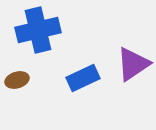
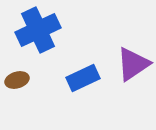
blue cross: rotated 12 degrees counterclockwise
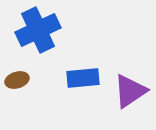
purple triangle: moved 3 px left, 27 px down
blue rectangle: rotated 20 degrees clockwise
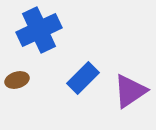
blue cross: moved 1 px right
blue rectangle: rotated 40 degrees counterclockwise
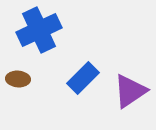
brown ellipse: moved 1 px right, 1 px up; rotated 20 degrees clockwise
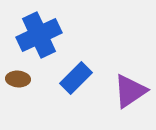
blue cross: moved 5 px down
blue rectangle: moved 7 px left
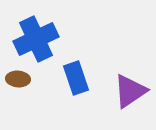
blue cross: moved 3 px left, 4 px down
blue rectangle: rotated 64 degrees counterclockwise
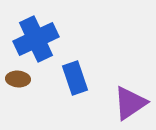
blue rectangle: moved 1 px left
purple triangle: moved 12 px down
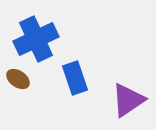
brown ellipse: rotated 30 degrees clockwise
purple triangle: moved 2 px left, 3 px up
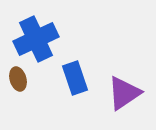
brown ellipse: rotated 40 degrees clockwise
purple triangle: moved 4 px left, 7 px up
